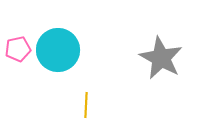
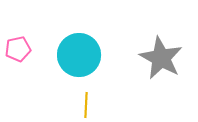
cyan circle: moved 21 px right, 5 px down
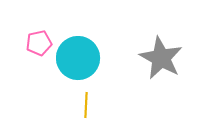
pink pentagon: moved 21 px right, 6 px up
cyan circle: moved 1 px left, 3 px down
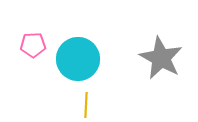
pink pentagon: moved 6 px left, 2 px down; rotated 10 degrees clockwise
cyan circle: moved 1 px down
